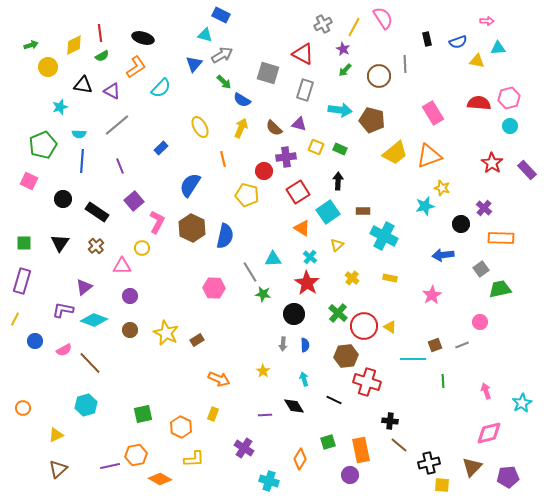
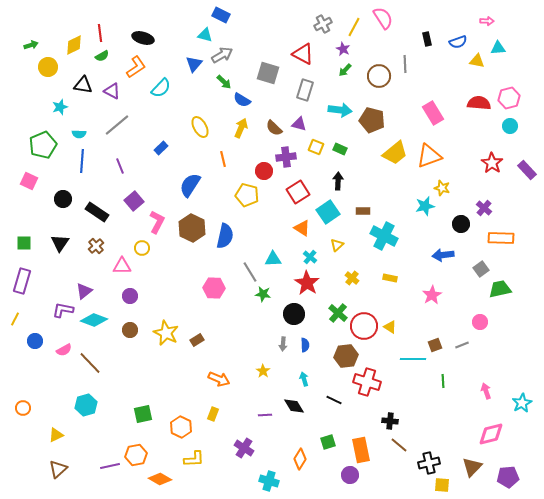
purple triangle at (84, 287): moved 4 px down
pink diamond at (489, 433): moved 2 px right, 1 px down
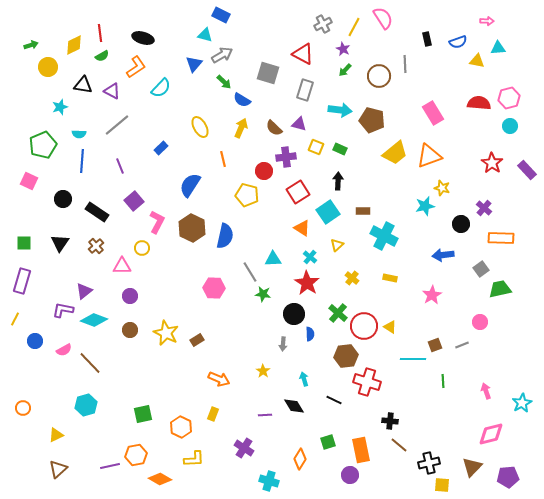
blue semicircle at (305, 345): moved 5 px right, 11 px up
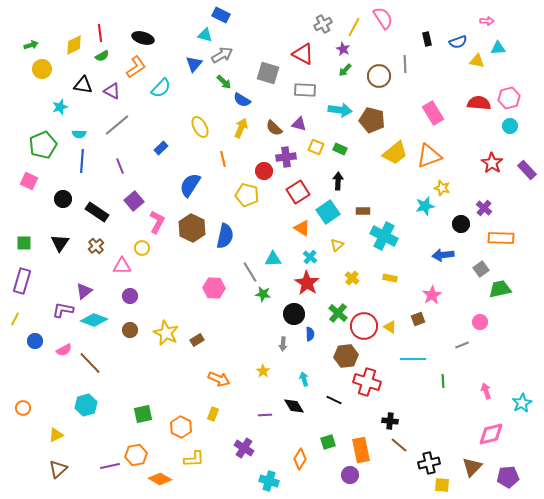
yellow circle at (48, 67): moved 6 px left, 2 px down
gray rectangle at (305, 90): rotated 75 degrees clockwise
brown square at (435, 345): moved 17 px left, 26 px up
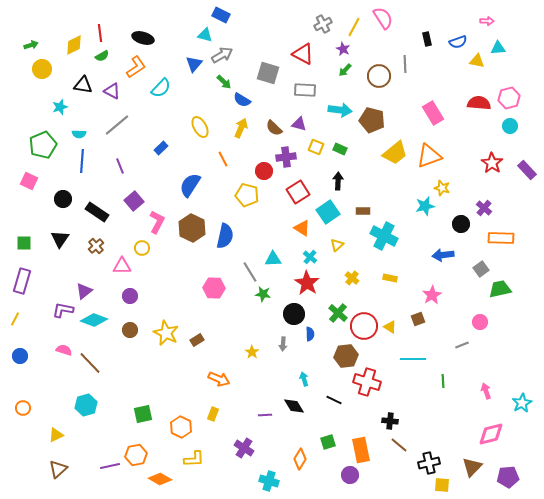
orange line at (223, 159): rotated 14 degrees counterclockwise
black triangle at (60, 243): moved 4 px up
blue circle at (35, 341): moved 15 px left, 15 px down
pink semicircle at (64, 350): rotated 133 degrees counterclockwise
yellow star at (263, 371): moved 11 px left, 19 px up
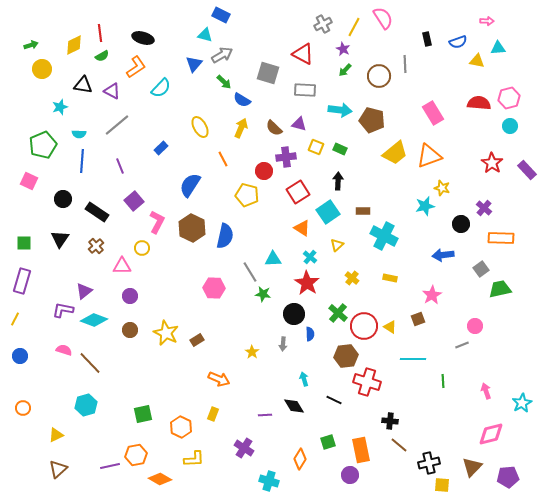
pink circle at (480, 322): moved 5 px left, 4 px down
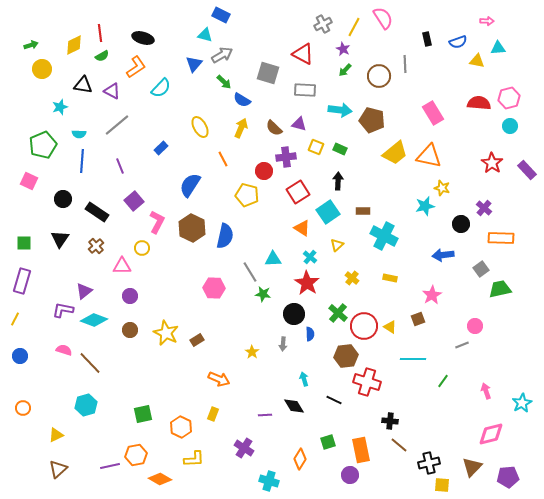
orange triangle at (429, 156): rotated 32 degrees clockwise
green line at (443, 381): rotated 40 degrees clockwise
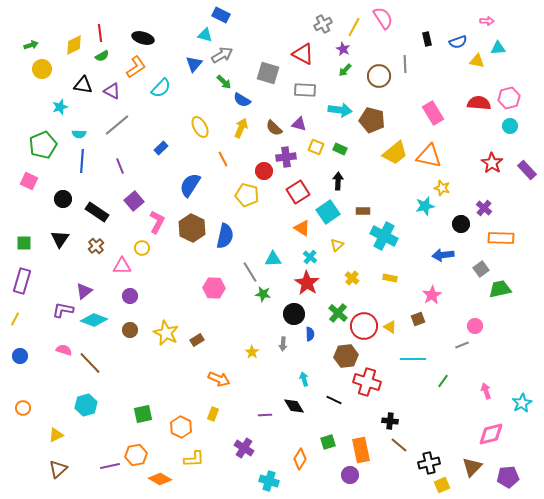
yellow square at (442, 485): rotated 28 degrees counterclockwise
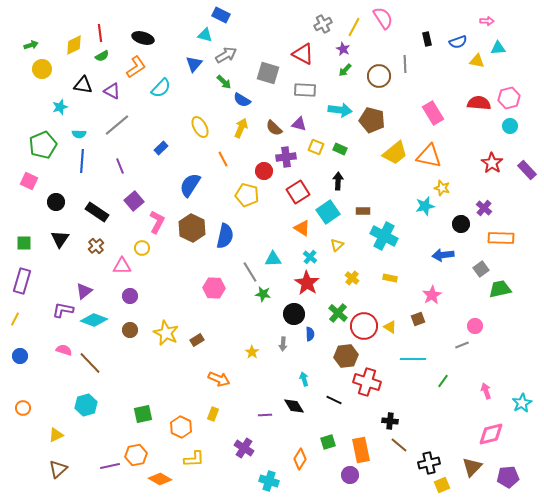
gray arrow at (222, 55): moved 4 px right
black circle at (63, 199): moved 7 px left, 3 px down
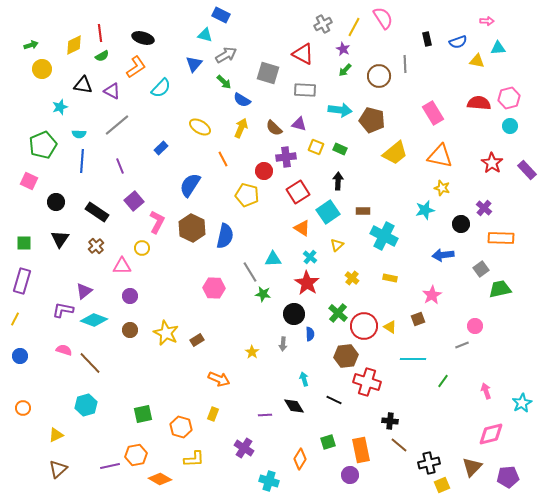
yellow ellipse at (200, 127): rotated 30 degrees counterclockwise
orange triangle at (429, 156): moved 11 px right
cyan star at (425, 206): moved 4 px down
orange hexagon at (181, 427): rotated 10 degrees counterclockwise
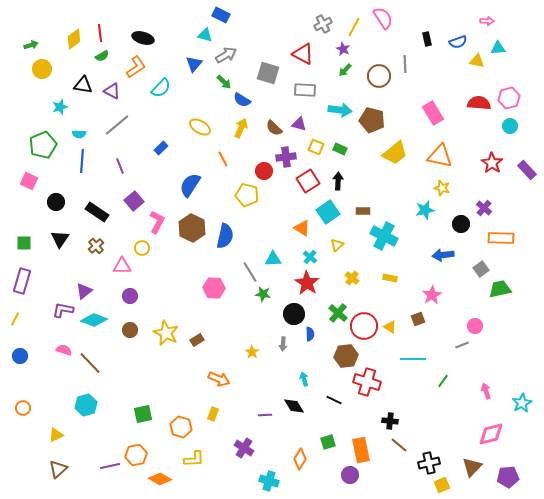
yellow diamond at (74, 45): moved 6 px up; rotated 10 degrees counterclockwise
red square at (298, 192): moved 10 px right, 11 px up
